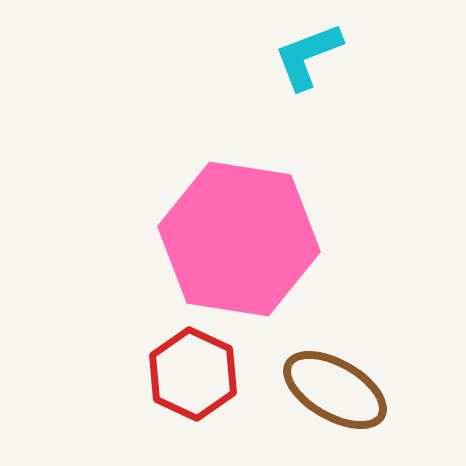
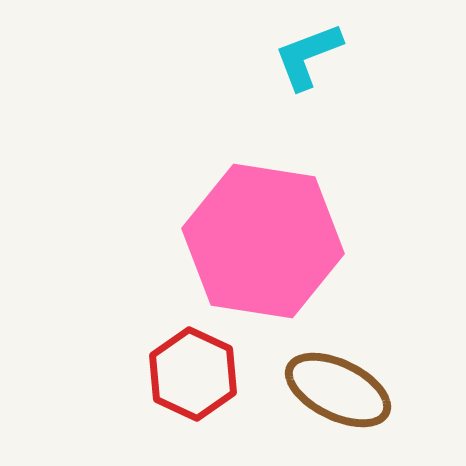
pink hexagon: moved 24 px right, 2 px down
brown ellipse: moved 3 px right; rotated 4 degrees counterclockwise
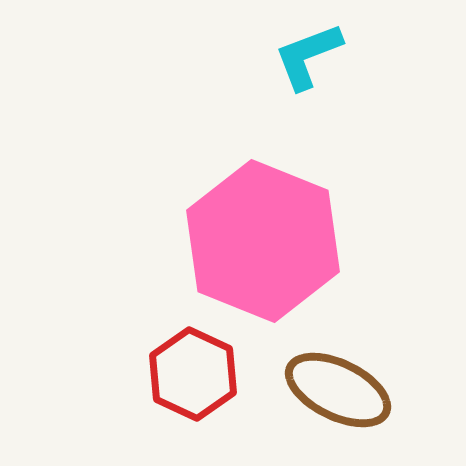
pink hexagon: rotated 13 degrees clockwise
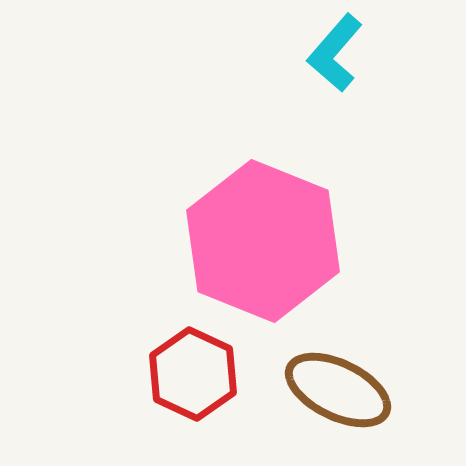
cyan L-shape: moved 27 px right, 3 px up; rotated 28 degrees counterclockwise
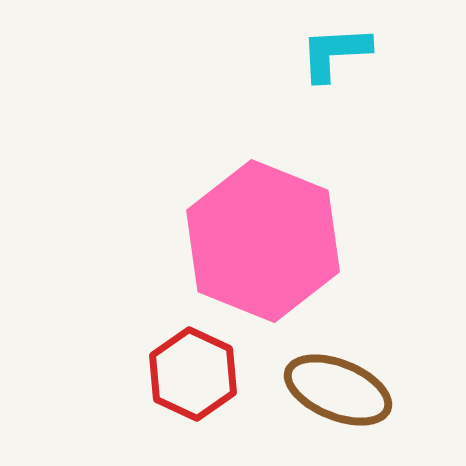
cyan L-shape: rotated 46 degrees clockwise
brown ellipse: rotated 4 degrees counterclockwise
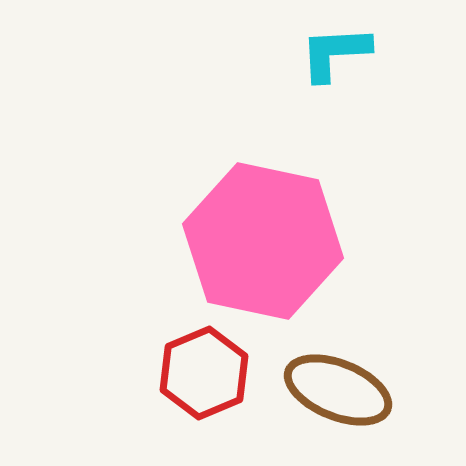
pink hexagon: rotated 10 degrees counterclockwise
red hexagon: moved 11 px right, 1 px up; rotated 12 degrees clockwise
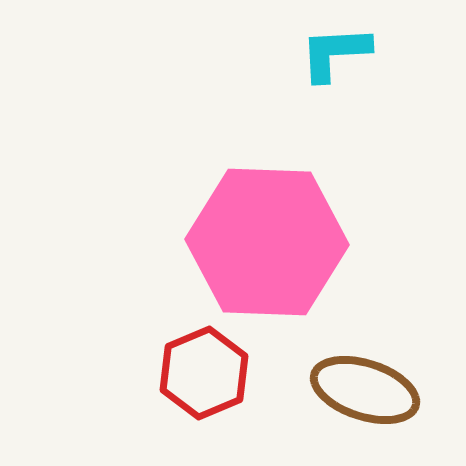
pink hexagon: moved 4 px right, 1 px down; rotated 10 degrees counterclockwise
brown ellipse: moved 27 px right; rotated 4 degrees counterclockwise
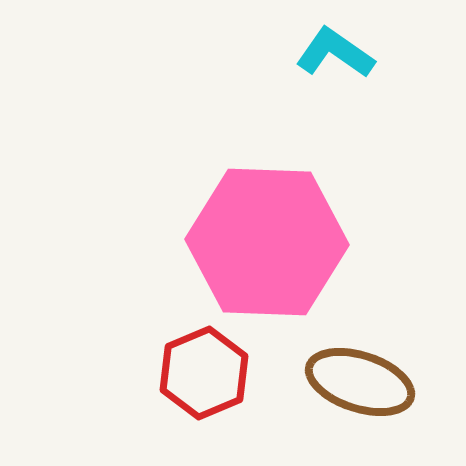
cyan L-shape: rotated 38 degrees clockwise
brown ellipse: moved 5 px left, 8 px up
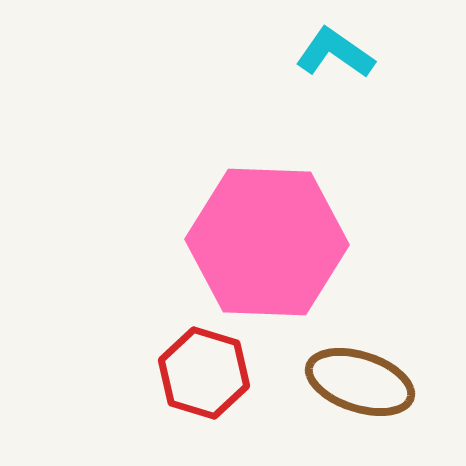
red hexagon: rotated 20 degrees counterclockwise
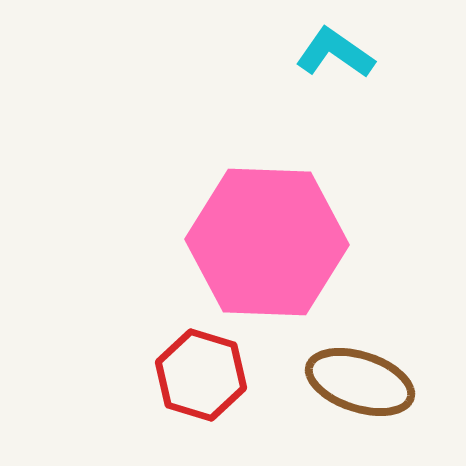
red hexagon: moved 3 px left, 2 px down
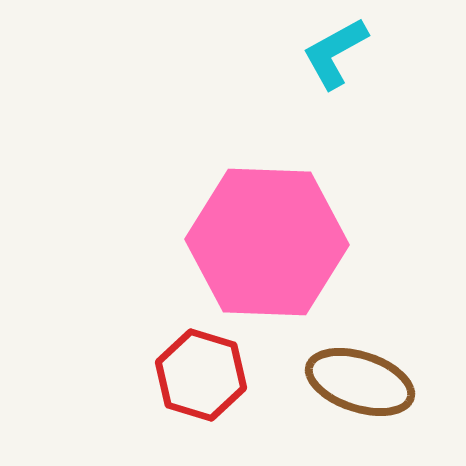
cyan L-shape: rotated 64 degrees counterclockwise
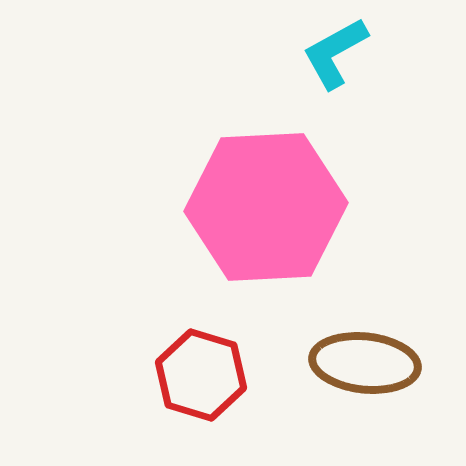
pink hexagon: moved 1 px left, 35 px up; rotated 5 degrees counterclockwise
brown ellipse: moved 5 px right, 19 px up; rotated 12 degrees counterclockwise
